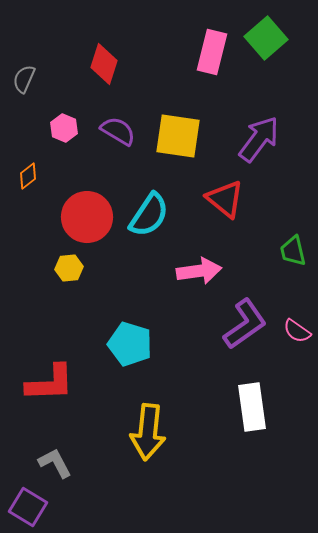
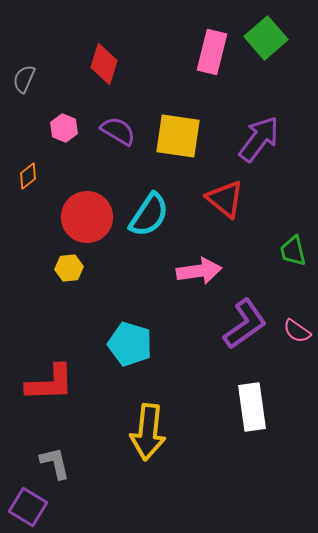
gray L-shape: rotated 15 degrees clockwise
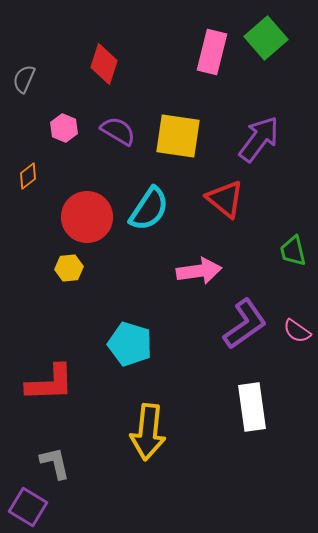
cyan semicircle: moved 6 px up
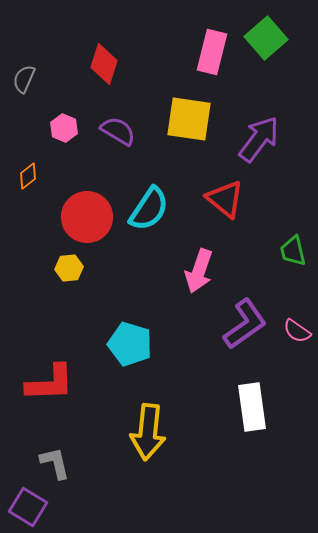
yellow square: moved 11 px right, 17 px up
pink arrow: rotated 117 degrees clockwise
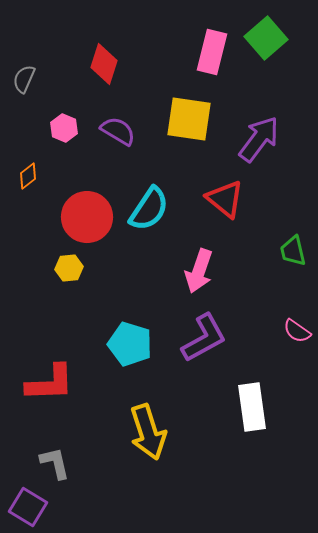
purple L-shape: moved 41 px left, 14 px down; rotated 6 degrees clockwise
yellow arrow: rotated 24 degrees counterclockwise
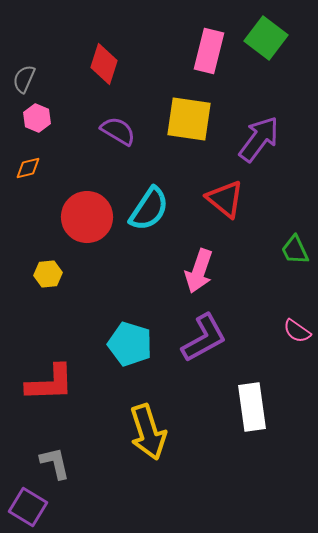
green square: rotated 12 degrees counterclockwise
pink rectangle: moved 3 px left, 1 px up
pink hexagon: moved 27 px left, 10 px up
orange diamond: moved 8 px up; rotated 24 degrees clockwise
green trapezoid: moved 2 px right, 1 px up; rotated 12 degrees counterclockwise
yellow hexagon: moved 21 px left, 6 px down
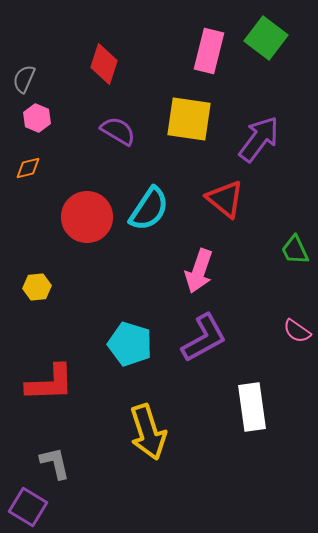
yellow hexagon: moved 11 px left, 13 px down
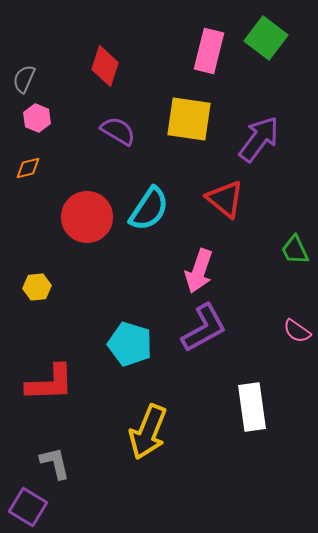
red diamond: moved 1 px right, 2 px down
purple L-shape: moved 10 px up
yellow arrow: rotated 40 degrees clockwise
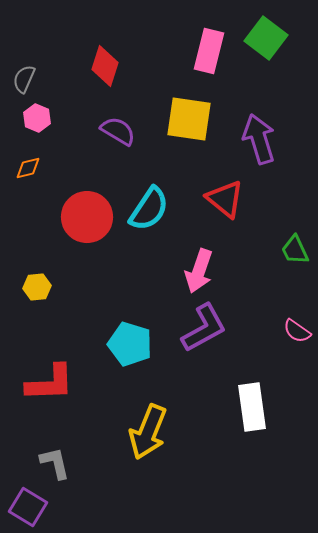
purple arrow: rotated 54 degrees counterclockwise
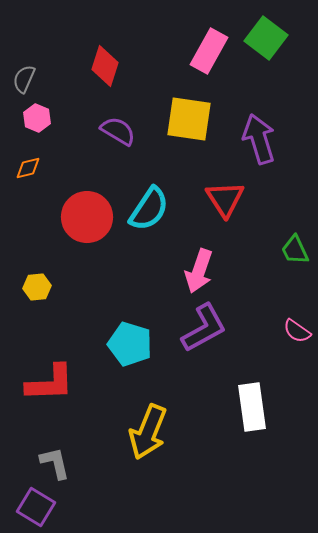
pink rectangle: rotated 15 degrees clockwise
red triangle: rotated 18 degrees clockwise
purple square: moved 8 px right
